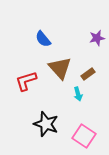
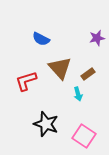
blue semicircle: moved 2 px left; rotated 24 degrees counterclockwise
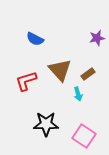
blue semicircle: moved 6 px left
brown triangle: moved 2 px down
black star: rotated 20 degrees counterclockwise
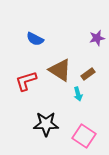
brown triangle: rotated 15 degrees counterclockwise
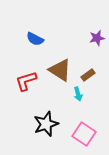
brown rectangle: moved 1 px down
black star: rotated 20 degrees counterclockwise
pink square: moved 2 px up
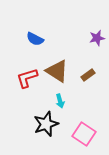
brown triangle: moved 3 px left, 1 px down
red L-shape: moved 1 px right, 3 px up
cyan arrow: moved 18 px left, 7 px down
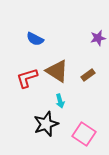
purple star: moved 1 px right
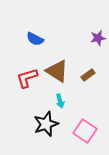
pink square: moved 1 px right, 3 px up
